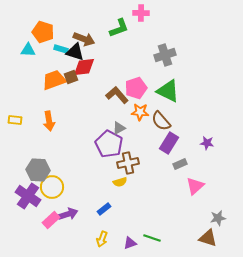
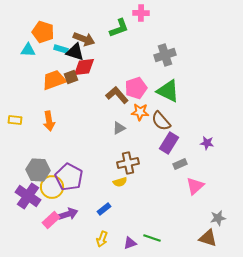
purple pentagon: moved 40 px left, 33 px down
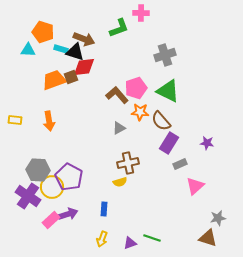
blue rectangle: rotated 48 degrees counterclockwise
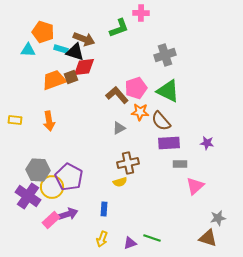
purple rectangle: rotated 55 degrees clockwise
gray rectangle: rotated 24 degrees clockwise
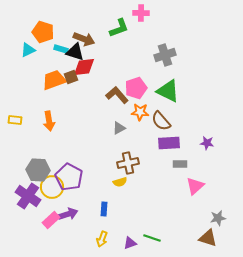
cyan triangle: rotated 28 degrees counterclockwise
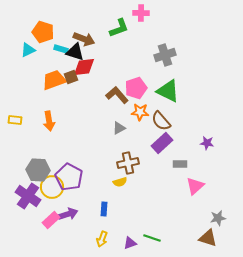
purple rectangle: moved 7 px left; rotated 40 degrees counterclockwise
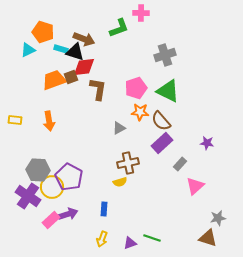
brown L-shape: moved 19 px left, 6 px up; rotated 50 degrees clockwise
gray rectangle: rotated 48 degrees counterclockwise
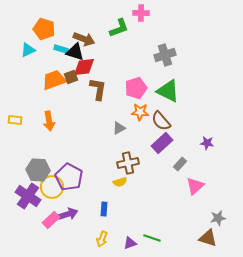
orange pentagon: moved 1 px right, 3 px up
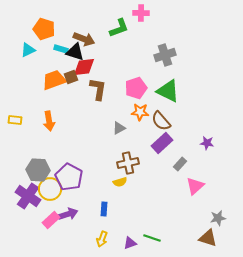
yellow circle: moved 2 px left, 2 px down
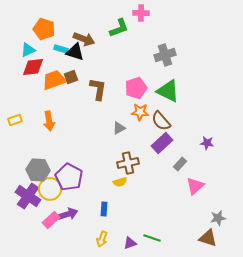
red diamond: moved 51 px left
yellow rectangle: rotated 24 degrees counterclockwise
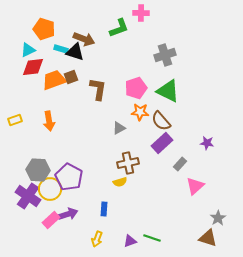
gray star: rotated 21 degrees counterclockwise
yellow arrow: moved 5 px left
purple triangle: moved 2 px up
